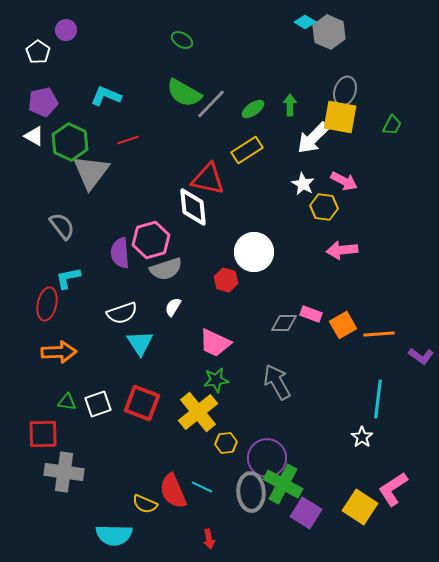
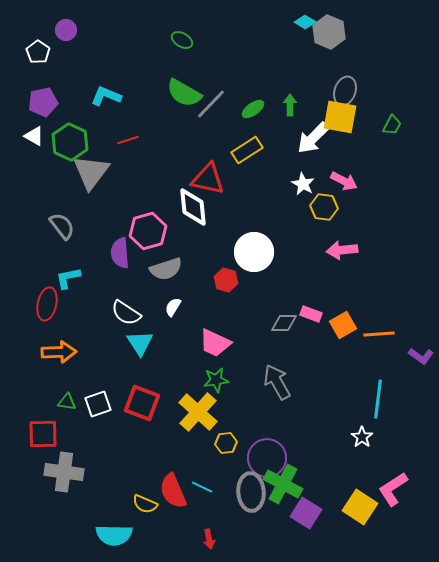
pink hexagon at (151, 240): moved 3 px left, 9 px up
white semicircle at (122, 313): moved 4 px right; rotated 52 degrees clockwise
yellow cross at (198, 412): rotated 9 degrees counterclockwise
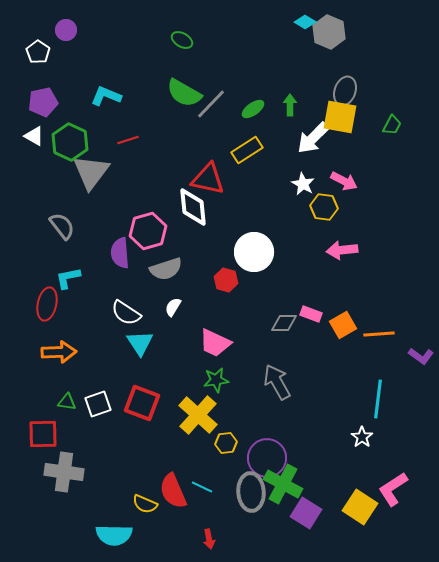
yellow cross at (198, 412): moved 3 px down
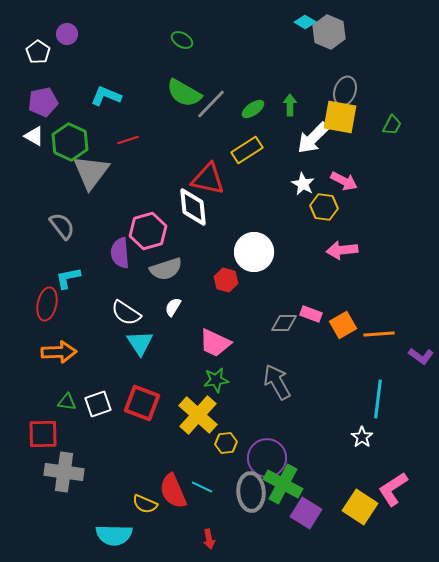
purple circle at (66, 30): moved 1 px right, 4 px down
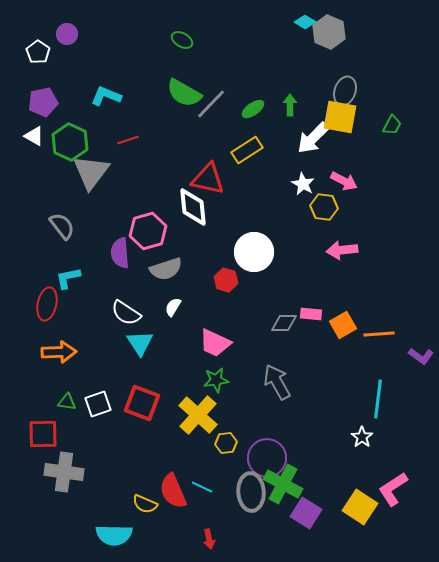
pink rectangle at (311, 314): rotated 15 degrees counterclockwise
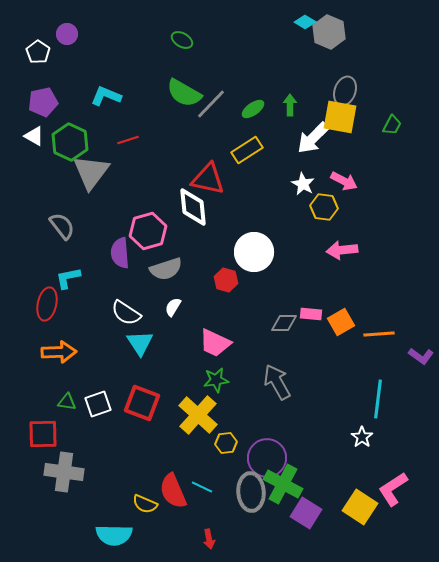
orange square at (343, 325): moved 2 px left, 3 px up
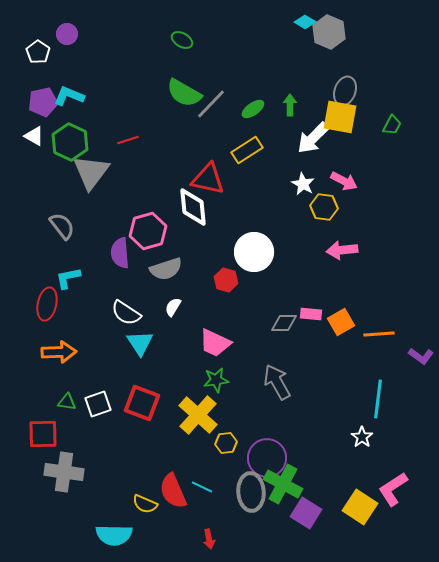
cyan L-shape at (106, 96): moved 37 px left
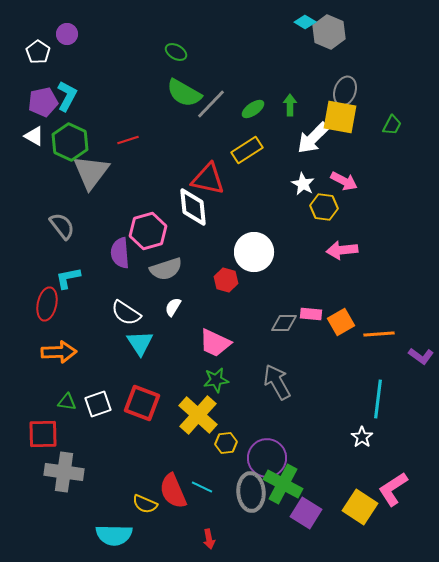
green ellipse at (182, 40): moved 6 px left, 12 px down
cyan L-shape at (69, 96): moved 2 px left; rotated 96 degrees clockwise
